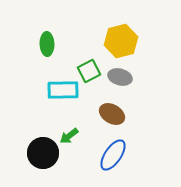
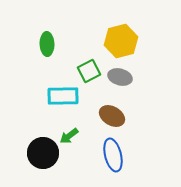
cyan rectangle: moved 6 px down
brown ellipse: moved 2 px down
blue ellipse: rotated 48 degrees counterclockwise
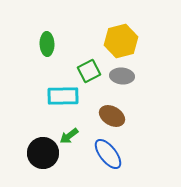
gray ellipse: moved 2 px right, 1 px up; rotated 10 degrees counterclockwise
blue ellipse: moved 5 px left, 1 px up; rotated 24 degrees counterclockwise
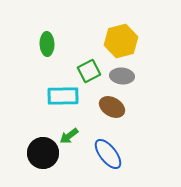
brown ellipse: moved 9 px up
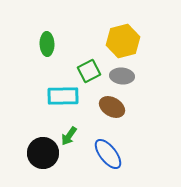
yellow hexagon: moved 2 px right
green arrow: rotated 18 degrees counterclockwise
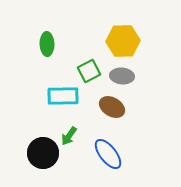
yellow hexagon: rotated 12 degrees clockwise
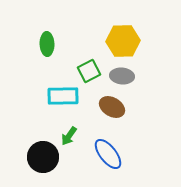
black circle: moved 4 px down
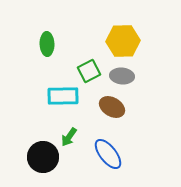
green arrow: moved 1 px down
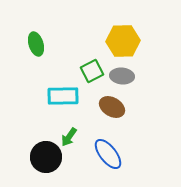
green ellipse: moved 11 px left; rotated 15 degrees counterclockwise
green square: moved 3 px right
black circle: moved 3 px right
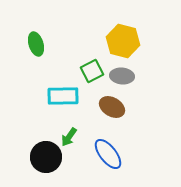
yellow hexagon: rotated 16 degrees clockwise
